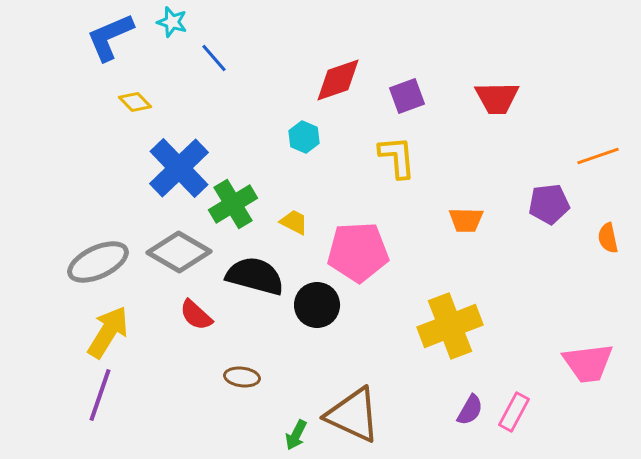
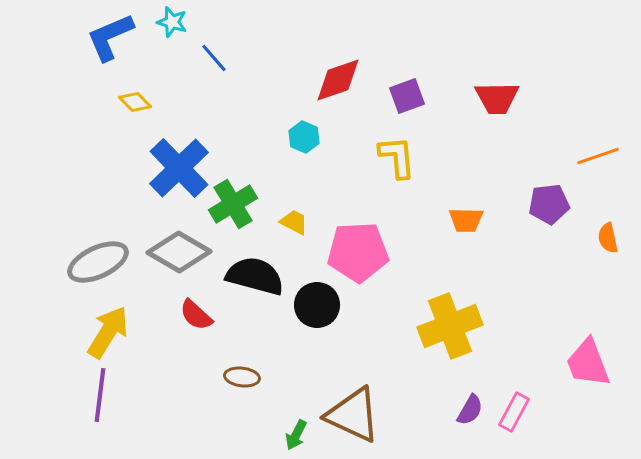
pink trapezoid: rotated 76 degrees clockwise
purple line: rotated 12 degrees counterclockwise
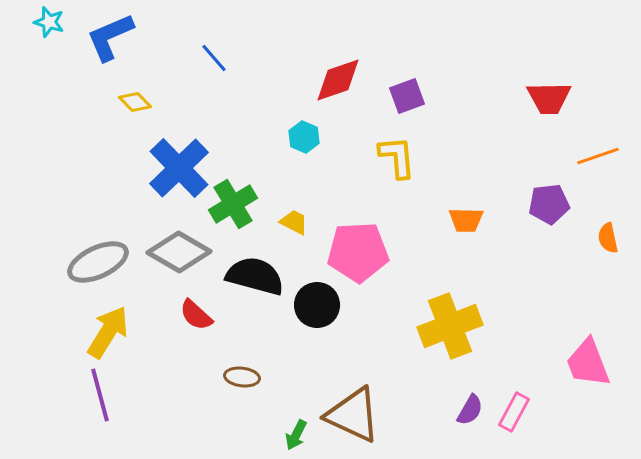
cyan star: moved 123 px left
red trapezoid: moved 52 px right
purple line: rotated 22 degrees counterclockwise
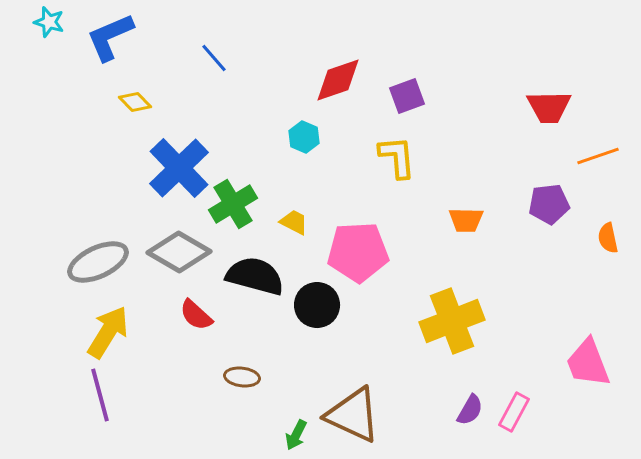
red trapezoid: moved 9 px down
yellow cross: moved 2 px right, 5 px up
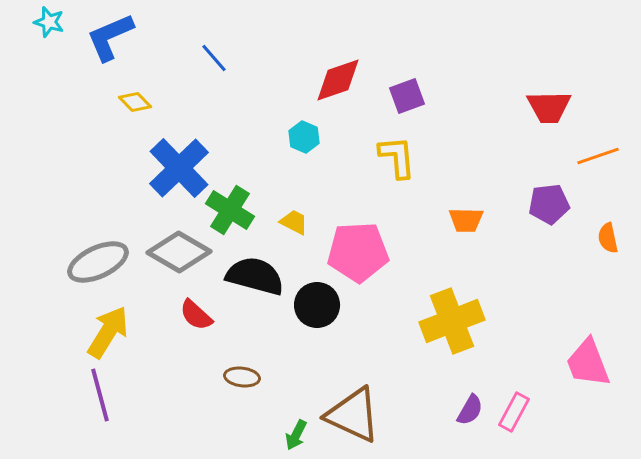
green cross: moved 3 px left, 6 px down; rotated 27 degrees counterclockwise
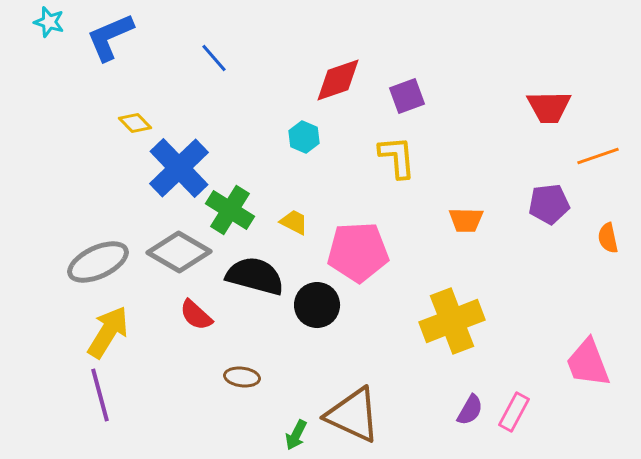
yellow diamond: moved 21 px down
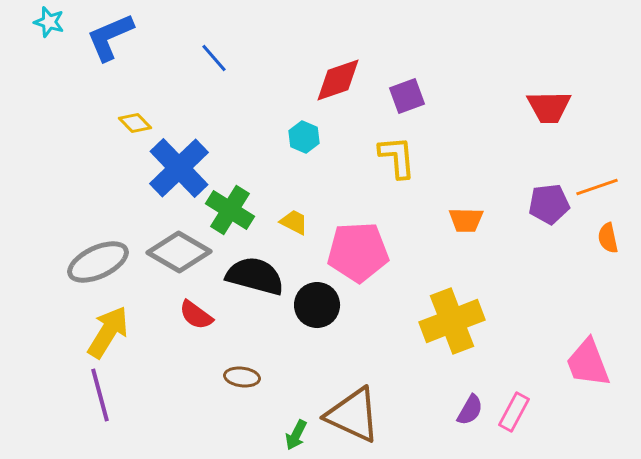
orange line: moved 1 px left, 31 px down
red semicircle: rotated 6 degrees counterclockwise
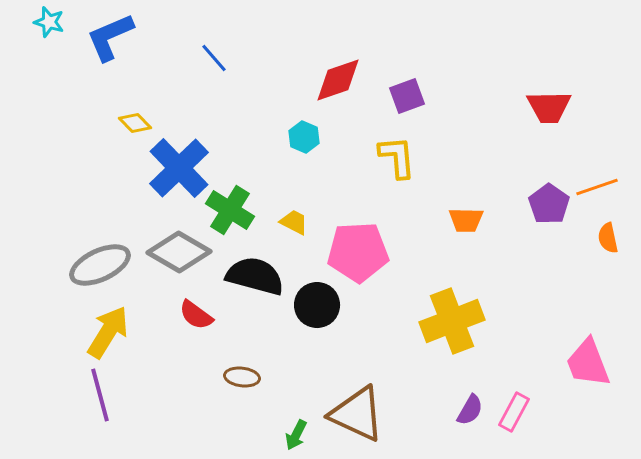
purple pentagon: rotated 30 degrees counterclockwise
gray ellipse: moved 2 px right, 3 px down
brown triangle: moved 4 px right, 1 px up
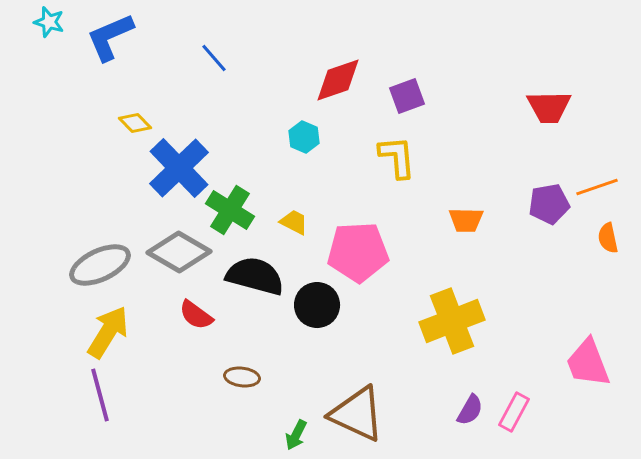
purple pentagon: rotated 27 degrees clockwise
